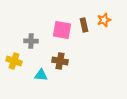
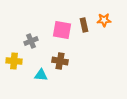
orange star: rotated 16 degrees clockwise
gray cross: rotated 24 degrees counterclockwise
yellow cross: rotated 14 degrees counterclockwise
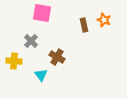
orange star: rotated 24 degrees clockwise
pink square: moved 20 px left, 17 px up
gray cross: rotated 24 degrees counterclockwise
brown cross: moved 3 px left, 4 px up; rotated 21 degrees clockwise
cyan triangle: rotated 48 degrees clockwise
